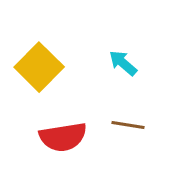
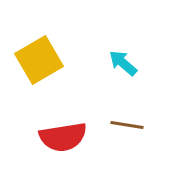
yellow square: moved 7 px up; rotated 15 degrees clockwise
brown line: moved 1 px left
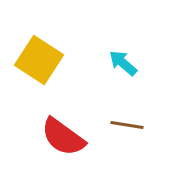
yellow square: rotated 27 degrees counterclockwise
red semicircle: rotated 45 degrees clockwise
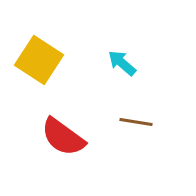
cyan arrow: moved 1 px left
brown line: moved 9 px right, 3 px up
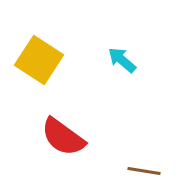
cyan arrow: moved 3 px up
brown line: moved 8 px right, 49 px down
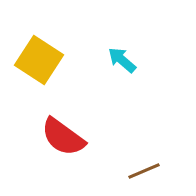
brown line: rotated 32 degrees counterclockwise
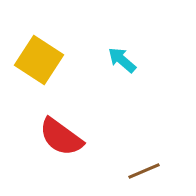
red semicircle: moved 2 px left
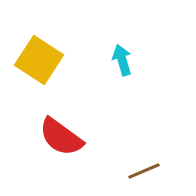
cyan arrow: rotated 32 degrees clockwise
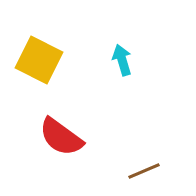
yellow square: rotated 6 degrees counterclockwise
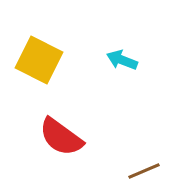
cyan arrow: rotated 52 degrees counterclockwise
